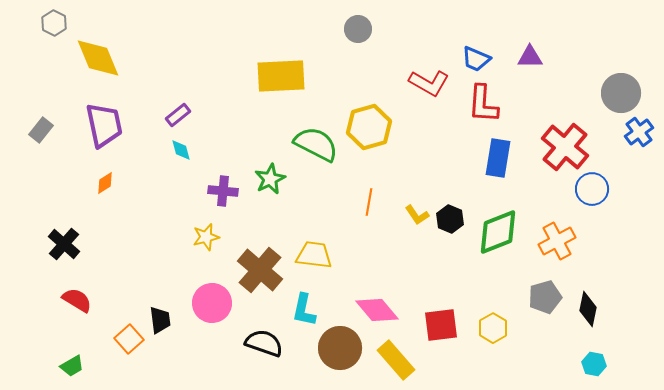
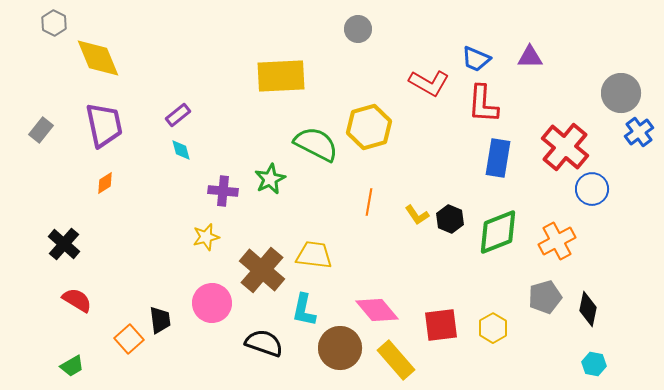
brown cross at (260, 270): moved 2 px right
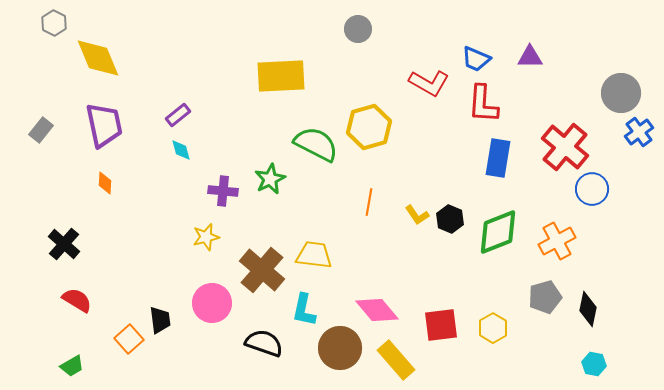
orange diamond at (105, 183): rotated 55 degrees counterclockwise
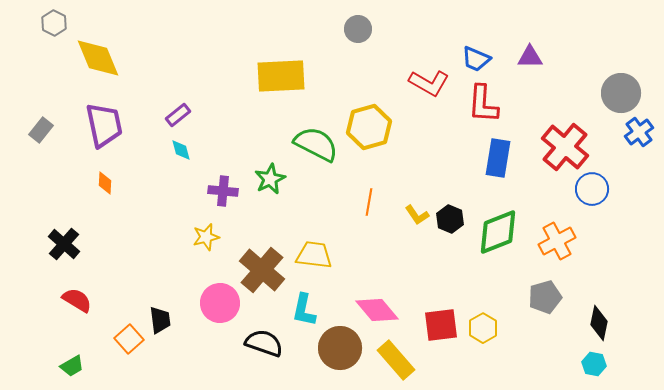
pink circle at (212, 303): moved 8 px right
black diamond at (588, 309): moved 11 px right, 14 px down
yellow hexagon at (493, 328): moved 10 px left
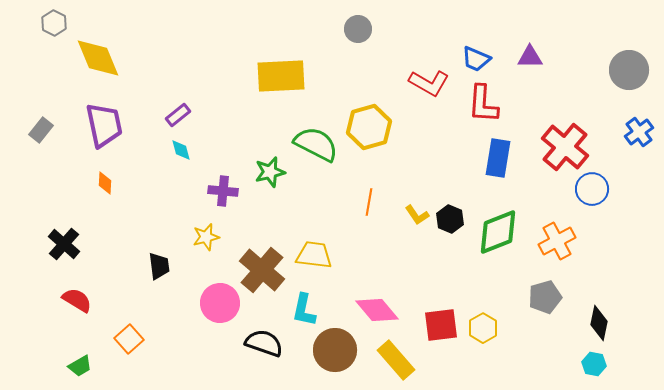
gray circle at (621, 93): moved 8 px right, 23 px up
green star at (270, 179): moved 7 px up; rotated 12 degrees clockwise
black trapezoid at (160, 320): moved 1 px left, 54 px up
brown circle at (340, 348): moved 5 px left, 2 px down
green trapezoid at (72, 366): moved 8 px right
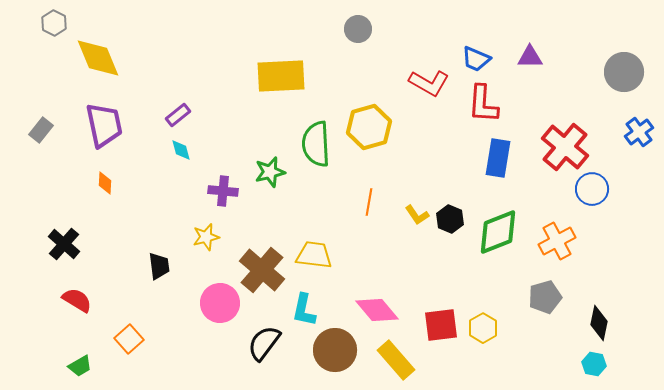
gray circle at (629, 70): moved 5 px left, 2 px down
green semicircle at (316, 144): rotated 120 degrees counterclockwise
black semicircle at (264, 343): rotated 72 degrees counterclockwise
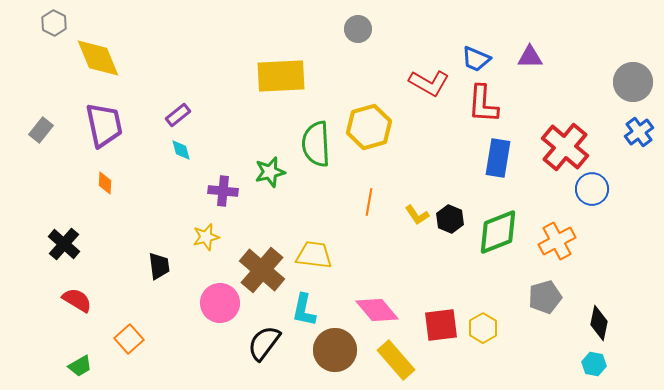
gray circle at (624, 72): moved 9 px right, 10 px down
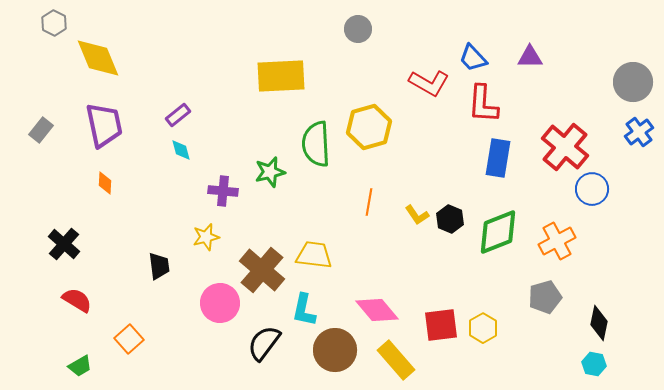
blue trapezoid at (476, 59): moved 3 px left, 1 px up; rotated 24 degrees clockwise
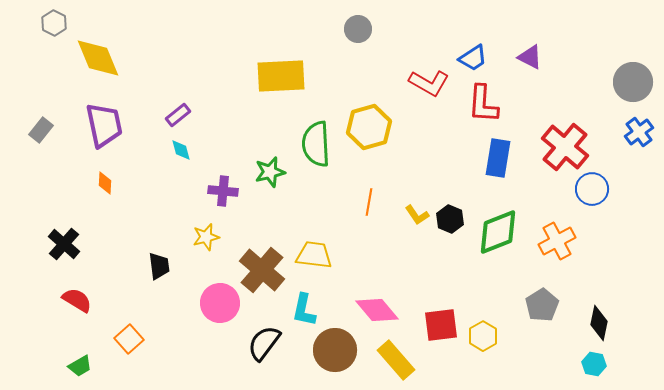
purple triangle at (530, 57): rotated 28 degrees clockwise
blue trapezoid at (473, 58): rotated 80 degrees counterclockwise
gray pentagon at (545, 297): moved 3 px left, 8 px down; rotated 16 degrees counterclockwise
yellow hexagon at (483, 328): moved 8 px down
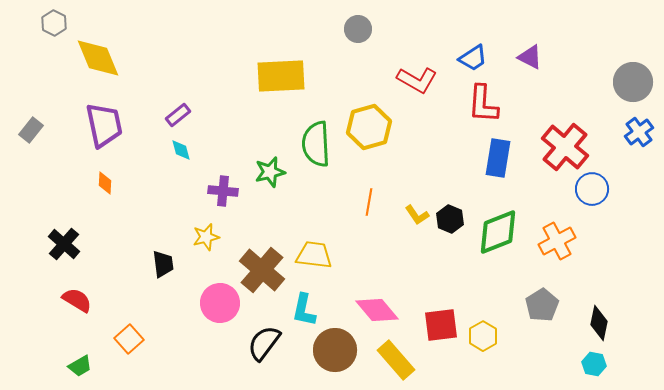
red L-shape at (429, 83): moved 12 px left, 3 px up
gray rectangle at (41, 130): moved 10 px left
black trapezoid at (159, 266): moved 4 px right, 2 px up
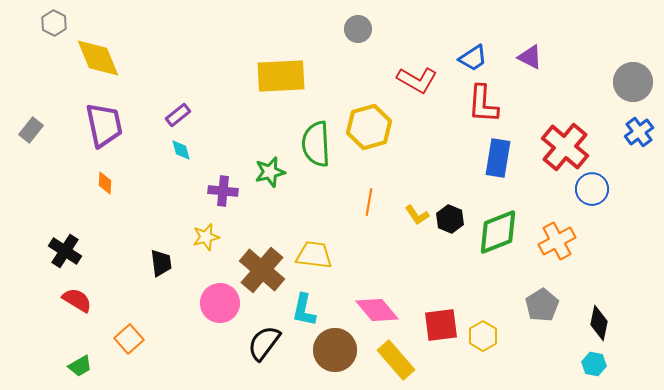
black cross at (64, 244): moved 1 px right, 7 px down; rotated 8 degrees counterclockwise
black trapezoid at (163, 264): moved 2 px left, 1 px up
